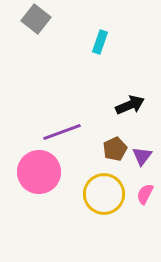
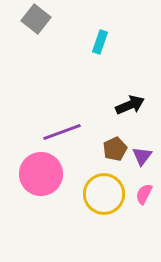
pink circle: moved 2 px right, 2 px down
pink semicircle: moved 1 px left
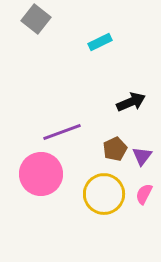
cyan rectangle: rotated 45 degrees clockwise
black arrow: moved 1 px right, 3 px up
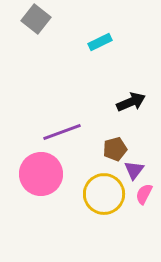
brown pentagon: rotated 10 degrees clockwise
purple triangle: moved 8 px left, 14 px down
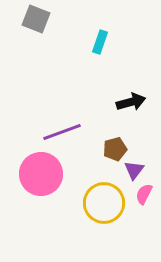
gray square: rotated 16 degrees counterclockwise
cyan rectangle: rotated 45 degrees counterclockwise
black arrow: rotated 8 degrees clockwise
yellow circle: moved 9 px down
